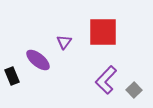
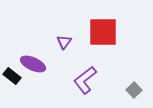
purple ellipse: moved 5 px left, 4 px down; rotated 15 degrees counterclockwise
black rectangle: rotated 30 degrees counterclockwise
purple L-shape: moved 21 px left; rotated 8 degrees clockwise
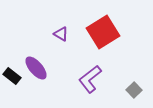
red square: rotated 32 degrees counterclockwise
purple triangle: moved 3 px left, 8 px up; rotated 35 degrees counterclockwise
purple ellipse: moved 3 px right, 4 px down; rotated 25 degrees clockwise
purple L-shape: moved 5 px right, 1 px up
